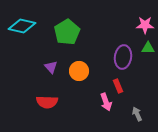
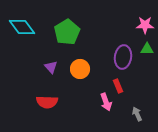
cyan diamond: moved 1 px down; rotated 40 degrees clockwise
green triangle: moved 1 px left, 1 px down
orange circle: moved 1 px right, 2 px up
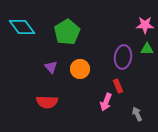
pink arrow: rotated 42 degrees clockwise
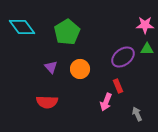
purple ellipse: rotated 45 degrees clockwise
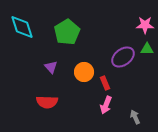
cyan diamond: rotated 20 degrees clockwise
orange circle: moved 4 px right, 3 px down
red rectangle: moved 13 px left, 3 px up
pink arrow: moved 3 px down
gray arrow: moved 2 px left, 3 px down
